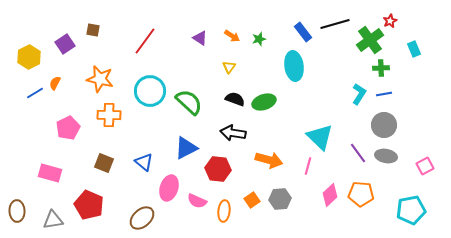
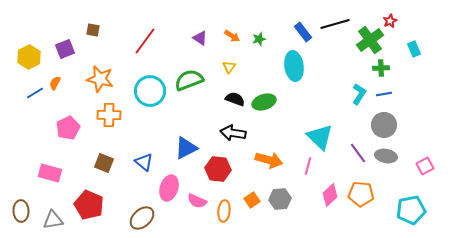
purple square at (65, 44): moved 5 px down; rotated 12 degrees clockwise
green semicircle at (189, 102): moved 22 px up; rotated 64 degrees counterclockwise
brown ellipse at (17, 211): moved 4 px right
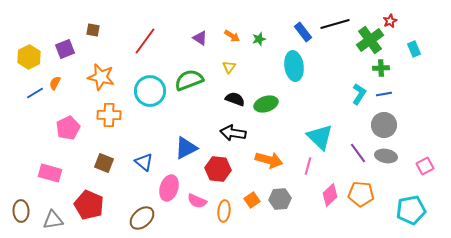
orange star at (100, 79): moved 1 px right, 2 px up
green ellipse at (264, 102): moved 2 px right, 2 px down
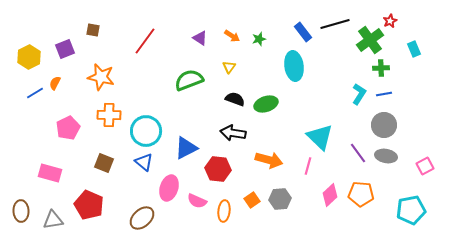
cyan circle at (150, 91): moved 4 px left, 40 px down
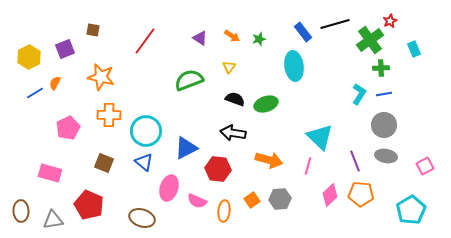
purple line at (358, 153): moved 3 px left, 8 px down; rotated 15 degrees clockwise
cyan pentagon at (411, 210): rotated 20 degrees counterclockwise
brown ellipse at (142, 218): rotated 60 degrees clockwise
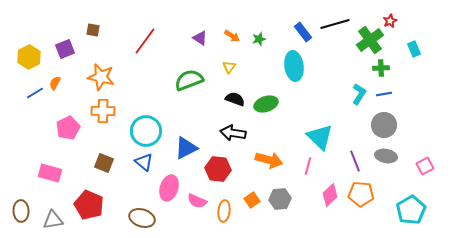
orange cross at (109, 115): moved 6 px left, 4 px up
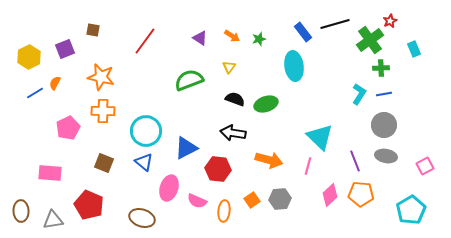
pink rectangle at (50, 173): rotated 10 degrees counterclockwise
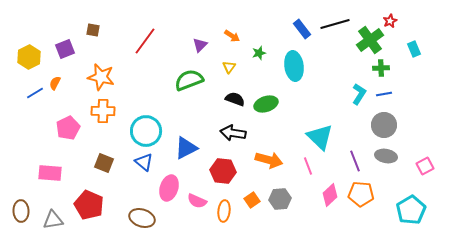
blue rectangle at (303, 32): moved 1 px left, 3 px up
purple triangle at (200, 38): moved 7 px down; rotated 42 degrees clockwise
green star at (259, 39): moved 14 px down
pink line at (308, 166): rotated 36 degrees counterclockwise
red hexagon at (218, 169): moved 5 px right, 2 px down
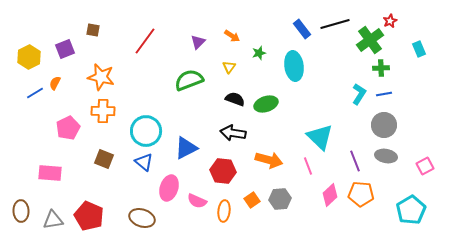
purple triangle at (200, 45): moved 2 px left, 3 px up
cyan rectangle at (414, 49): moved 5 px right
brown square at (104, 163): moved 4 px up
red pentagon at (89, 205): moved 11 px down
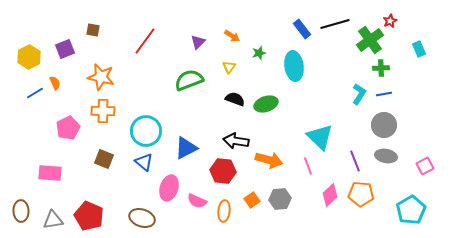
orange semicircle at (55, 83): rotated 128 degrees clockwise
black arrow at (233, 133): moved 3 px right, 8 px down
